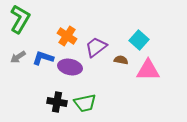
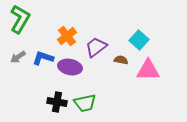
orange cross: rotated 18 degrees clockwise
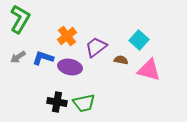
pink triangle: moved 1 px right; rotated 15 degrees clockwise
green trapezoid: moved 1 px left
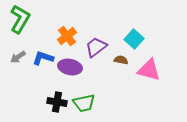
cyan square: moved 5 px left, 1 px up
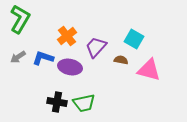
cyan square: rotated 12 degrees counterclockwise
purple trapezoid: rotated 10 degrees counterclockwise
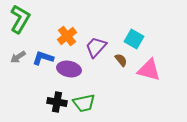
brown semicircle: rotated 40 degrees clockwise
purple ellipse: moved 1 px left, 2 px down
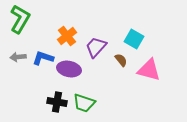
gray arrow: rotated 28 degrees clockwise
green trapezoid: rotated 30 degrees clockwise
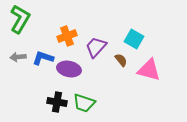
orange cross: rotated 18 degrees clockwise
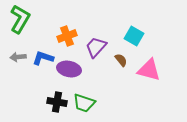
cyan square: moved 3 px up
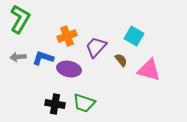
black cross: moved 2 px left, 2 px down
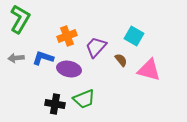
gray arrow: moved 2 px left, 1 px down
green trapezoid: moved 4 px up; rotated 40 degrees counterclockwise
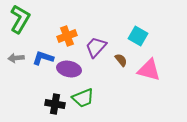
cyan square: moved 4 px right
green trapezoid: moved 1 px left, 1 px up
